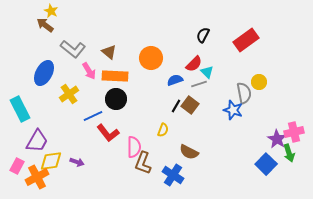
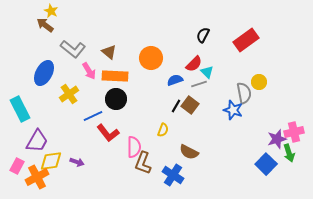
purple star: rotated 24 degrees clockwise
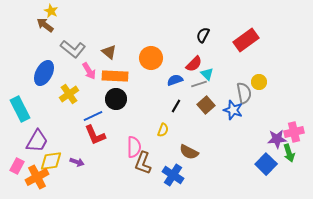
cyan triangle: moved 2 px down
brown square: moved 16 px right; rotated 12 degrees clockwise
red L-shape: moved 13 px left, 2 px down; rotated 15 degrees clockwise
purple star: rotated 12 degrees clockwise
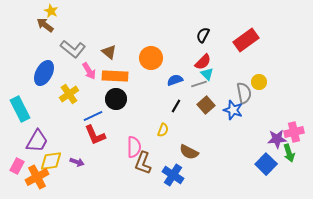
red semicircle: moved 9 px right, 2 px up
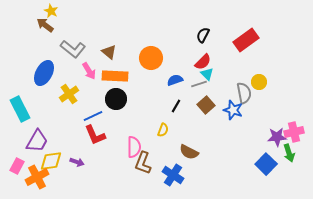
purple star: moved 2 px up
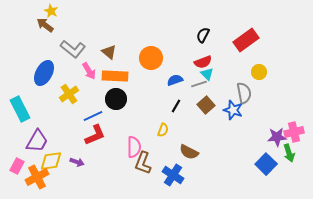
red semicircle: rotated 24 degrees clockwise
yellow circle: moved 10 px up
red L-shape: rotated 90 degrees counterclockwise
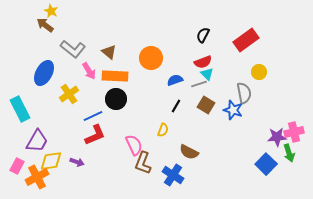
brown square: rotated 18 degrees counterclockwise
pink semicircle: moved 2 px up; rotated 25 degrees counterclockwise
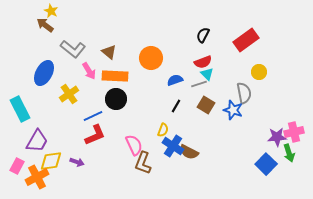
blue cross: moved 29 px up
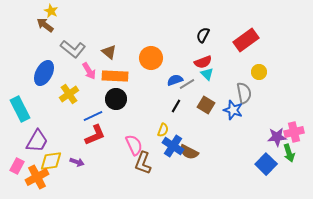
gray line: moved 12 px left; rotated 14 degrees counterclockwise
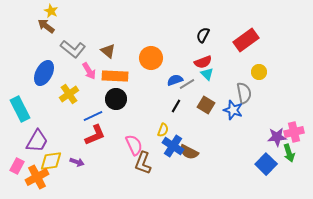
brown arrow: moved 1 px right, 1 px down
brown triangle: moved 1 px left, 1 px up
